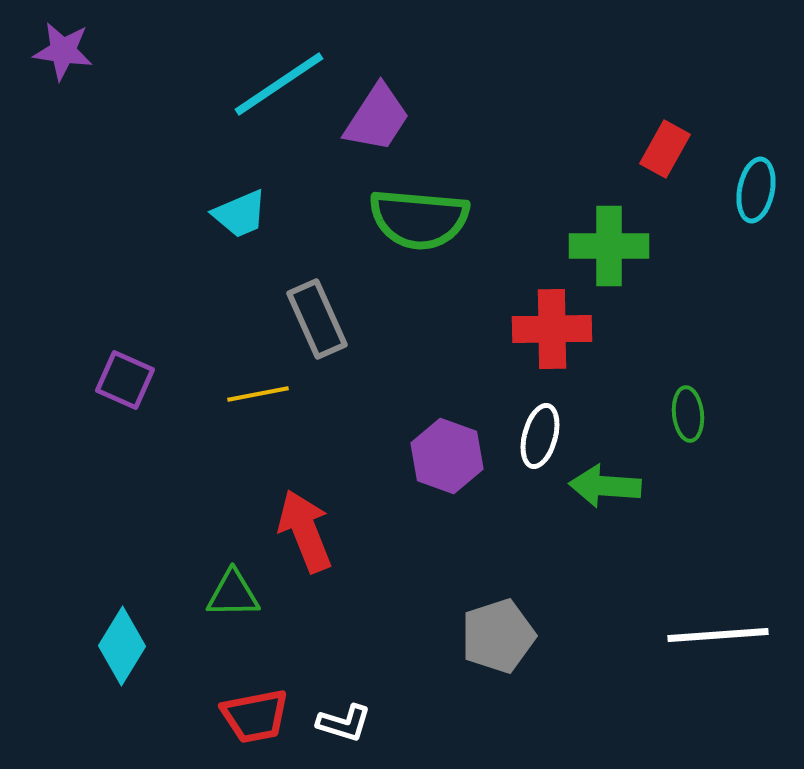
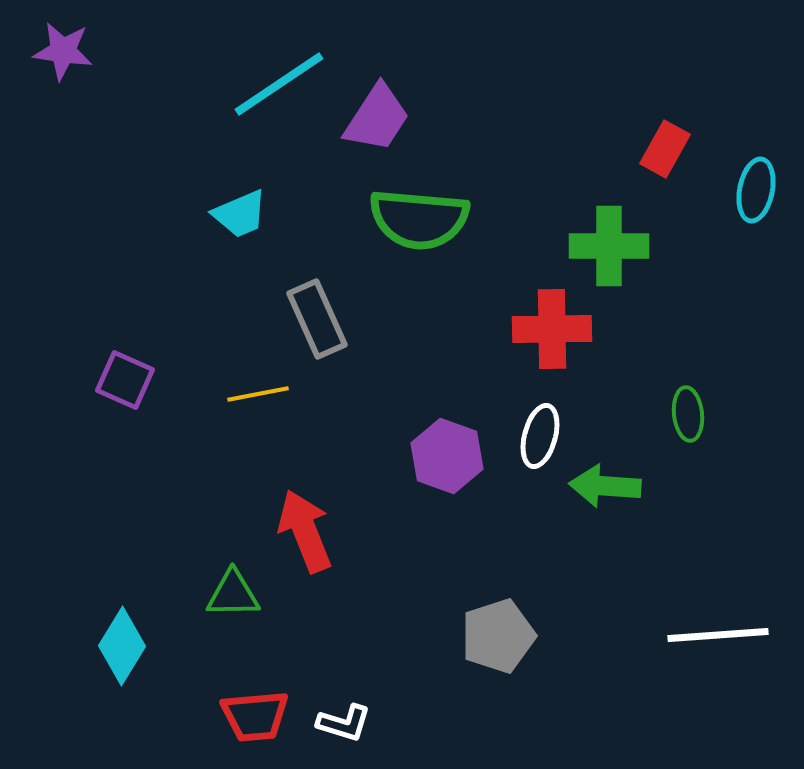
red trapezoid: rotated 6 degrees clockwise
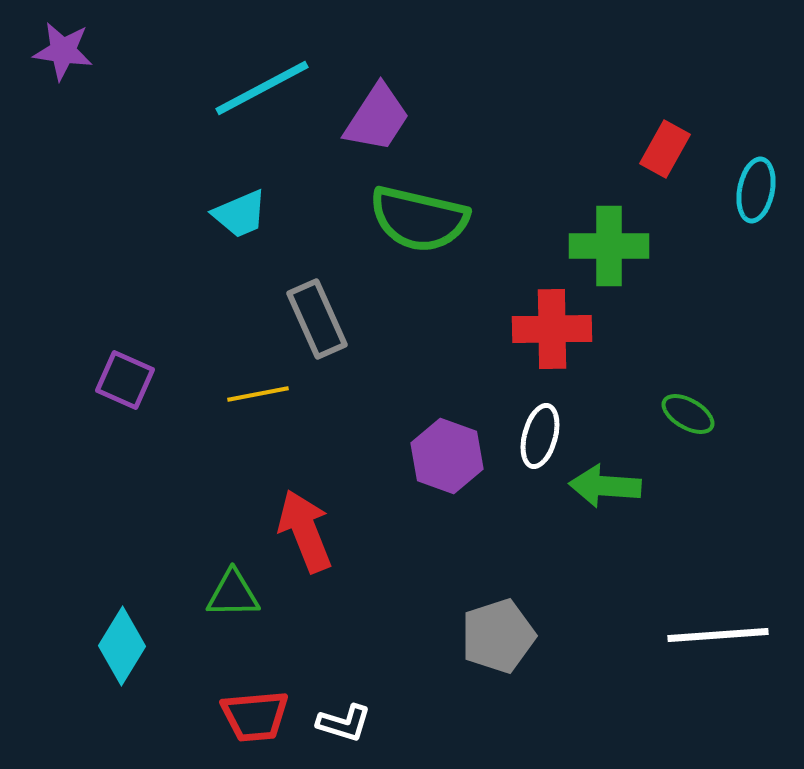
cyan line: moved 17 px left, 4 px down; rotated 6 degrees clockwise
green semicircle: rotated 8 degrees clockwise
green ellipse: rotated 54 degrees counterclockwise
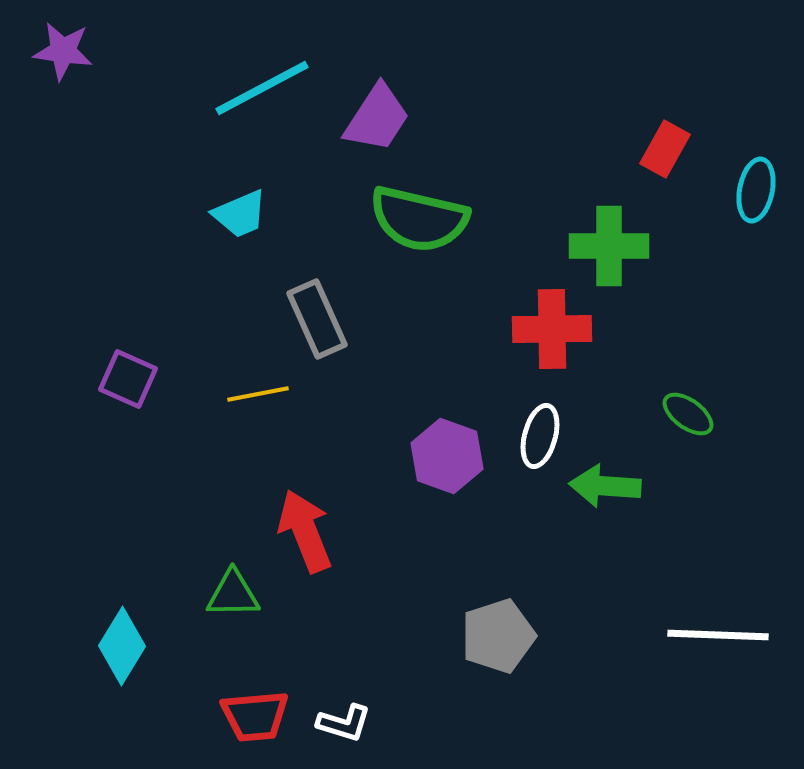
purple square: moved 3 px right, 1 px up
green ellipse: rotated 6 degrees clockwise
white line: rotated 6 degrees clockwise
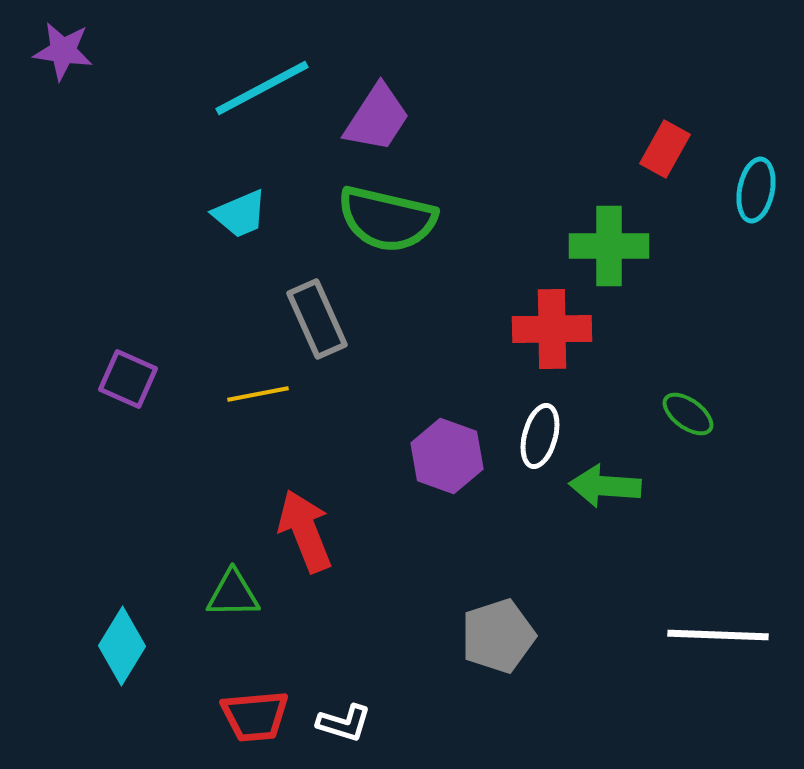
green semicircle: moved 32 px left
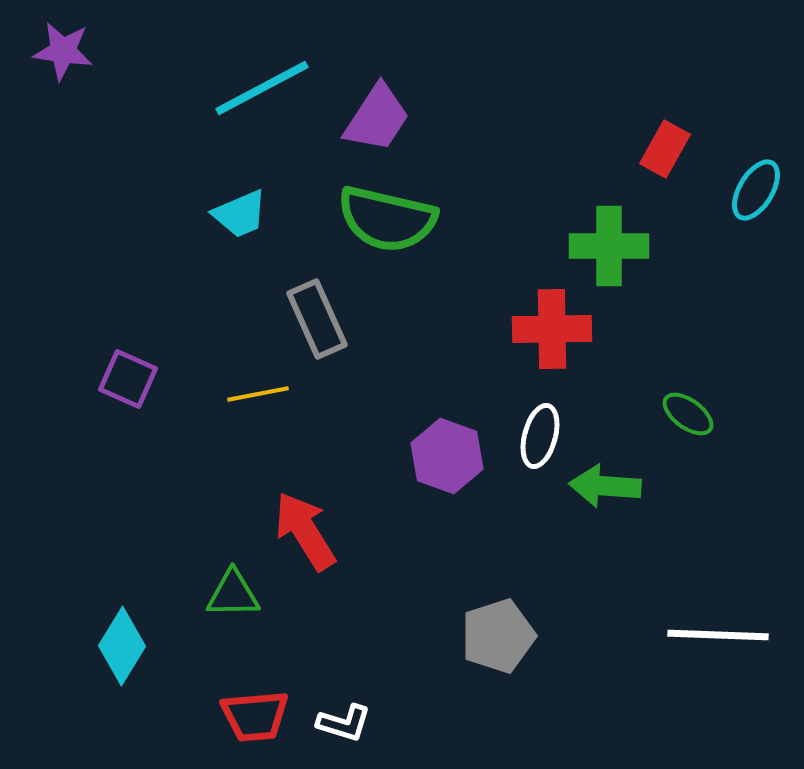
cyan ellipse: rotated 20 degrees clockwise
red arrow: rotated 10 degrees counterclockwise
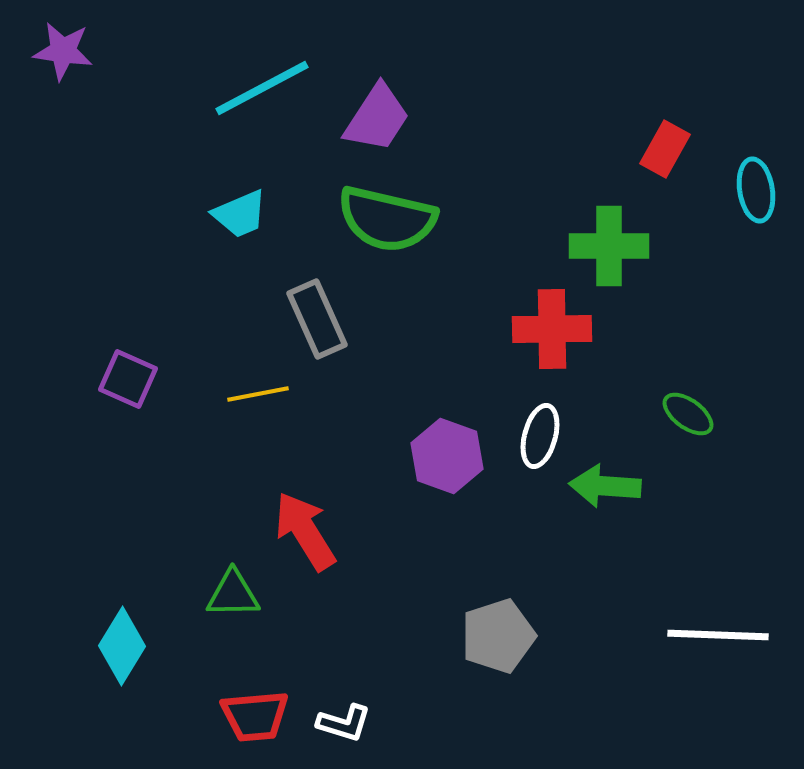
cyan ellipse: rotated 40 degrees counterclockwise
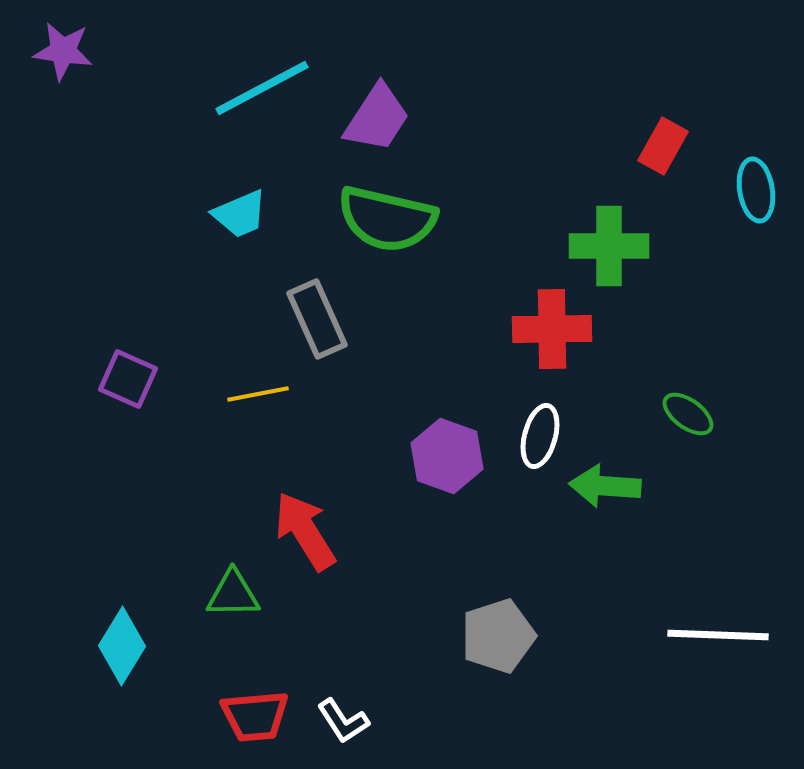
red rectangle: moved 2 px left, 3 px up
white L-shape: moved 1 px left, 2 px up; rotated 40 degrees clockwise
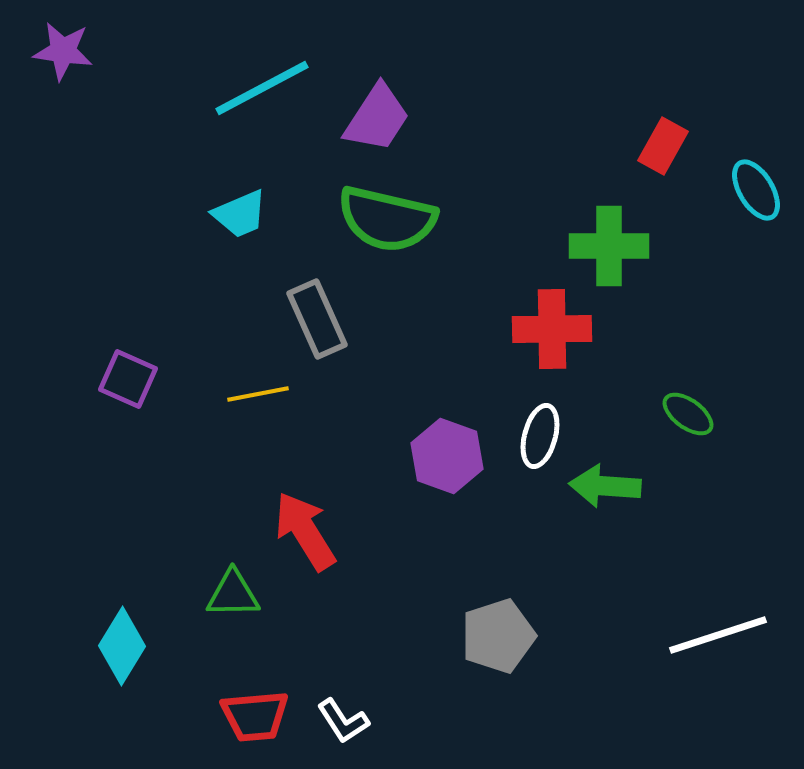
cyan ellipse: rotated 22 degrees counterclockwise
white line: rotated 20 degrees counterclockwise
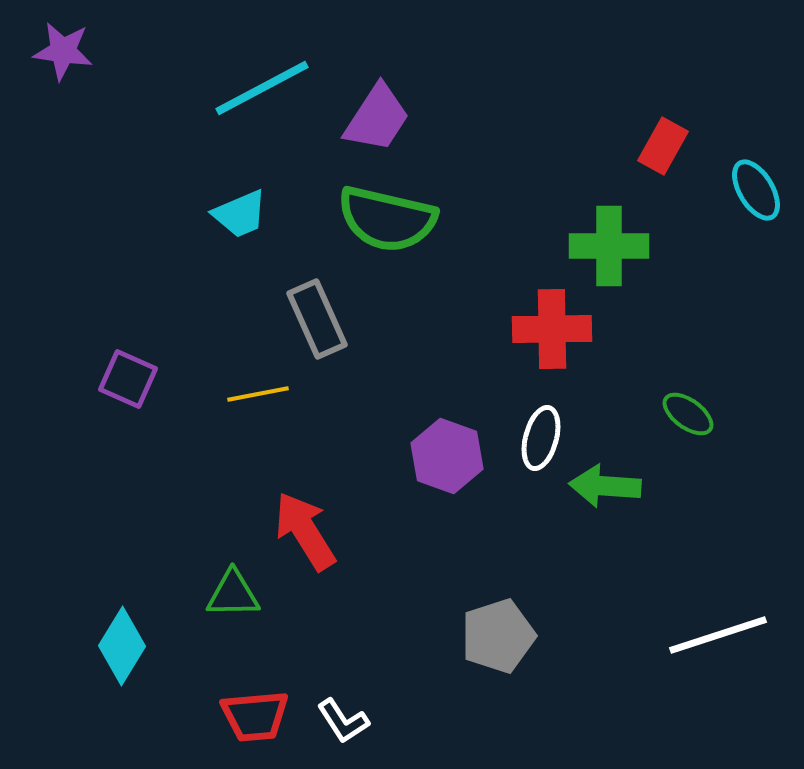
white ellipse: moved 1 px right, 2 px down
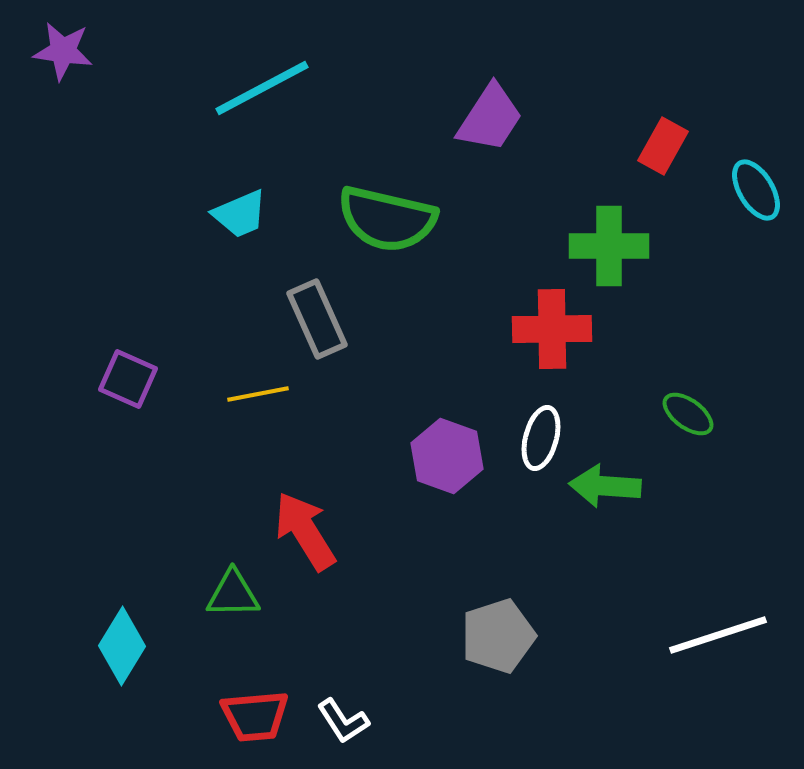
purple trapezoid: moved 113 px right
